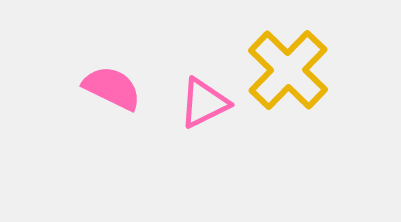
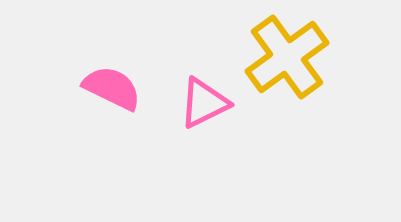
yellow cross: moved 1 px left, 13 px up; rotated 10 degrees clockwise
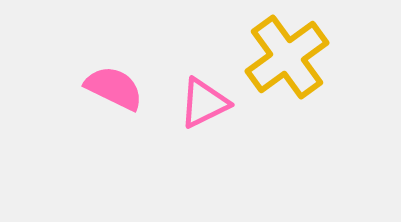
pink semicircle: moved 2 px right
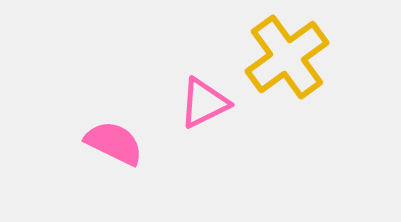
pink semicircle: moved 55 px down
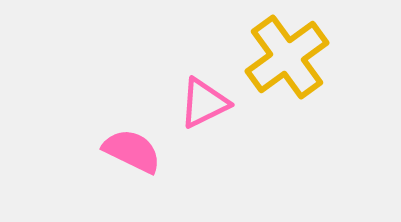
pink semicircle: moved 18 px right, 8 px down
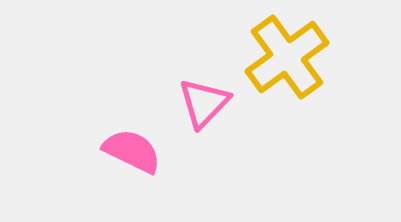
pink triangle: rotated 20 degrees counterclockwise
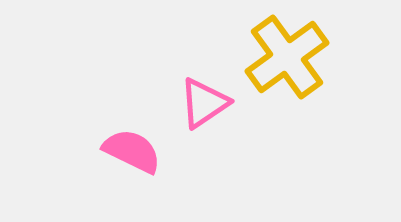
pink triangle: rotated 12 degrees clockwise
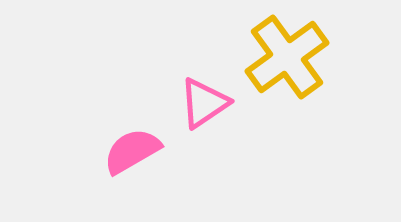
pink semicircle: rotated 56 degrees counterclockwise
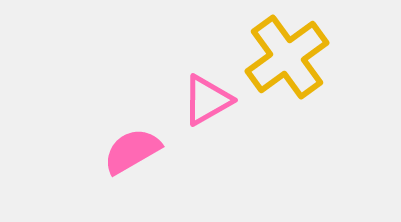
pink triangle: moved 3 px right, 3 px up; rotated 4 degrees clockwise
